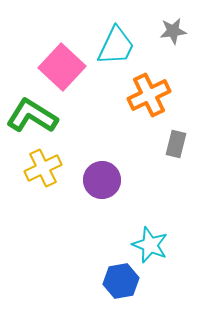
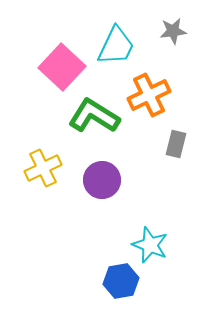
green L-shape: moved 62 px right
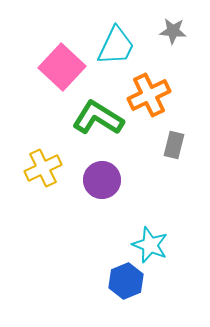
gray star: rotated 12 degrees clockwise
green L-shape: moved 4 px right, 2 px down
gray rectangle: moved 2 px left, 1 px down
blue hexagon: moved 5 px right; rotated 12 degrees counterclockwise
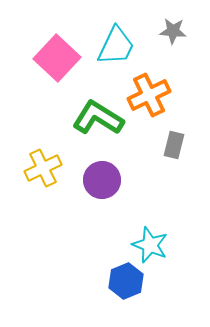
pink square: moved 5 px left, 9 px up
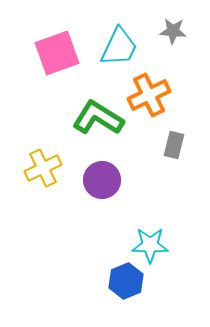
cyan trapezoid: moved 3 px right, 1 px down
pink square: moved 5 px up; rotated 27 degrees clockwise
cyan star: rotated 21 degrees counterclockwise
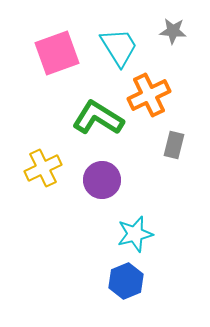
cyan trapezoid: rotated 57 degrees counterclockwise
cyan star: moved 15 px left, 11 px up; rotated 15 degrees counterclockwise
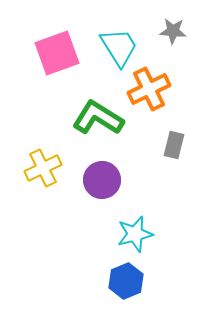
orange cross: moved 6 px up
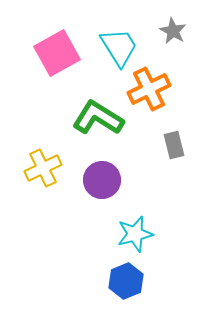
gray star: rotated 24 degrees clockwise
pink square: rotated 9 degrees counterclockwise
gray rectangle: rotated 28 degrees counterclockwise
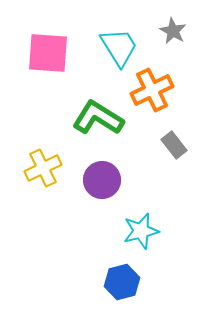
pink square: moved 9 px left; rotated 33 degrees clockwise
orange cross: moved 3 px right, 1 px down
gray rectangle: rotated 24 degrees counterclockwise
cyan star: moved 6 px right, 3 px up
blue hexagon: moved 4 px left, 1 px down; rotated 8 degrees clockwise
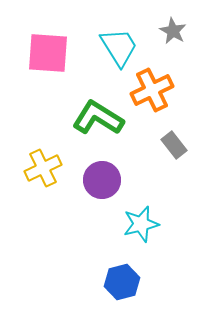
cyan star: moved 7 px up
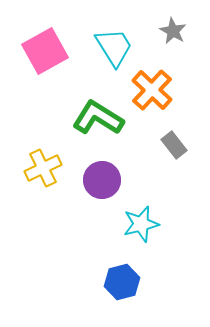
cyan trapezoid: moved 5 px left
pink square: moved 3 px left, 2 px up; rotated 33 degrees counterclockwise
orange cross: rotated 21 degrees counterclockwise
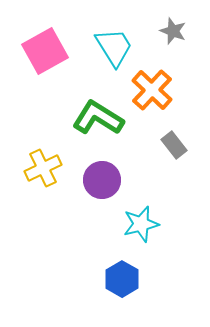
gray star: rotated 8 degrees counterclockwise
blue hexagon: moved 3 px up; rotated 16 degrees counterclockwise
